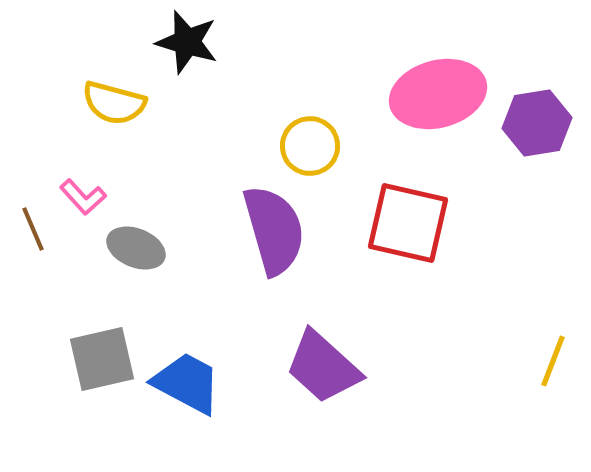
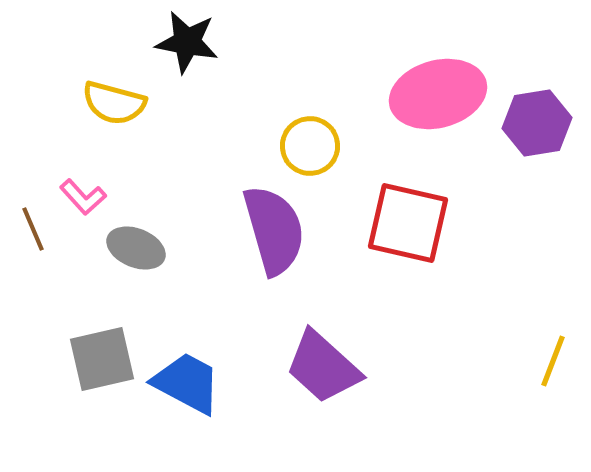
black star: rotated 6 degrees counterclockwise
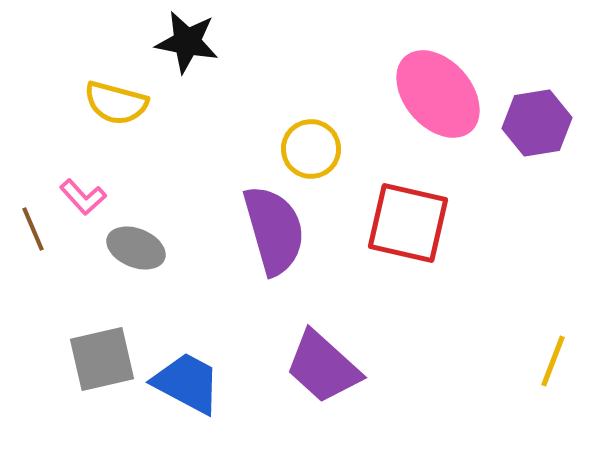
pink ellipse: rotated 64 degrees clockwise
yellow semicircle: moved 2 px right
yellow circle: moved 1 px right, 3 px down
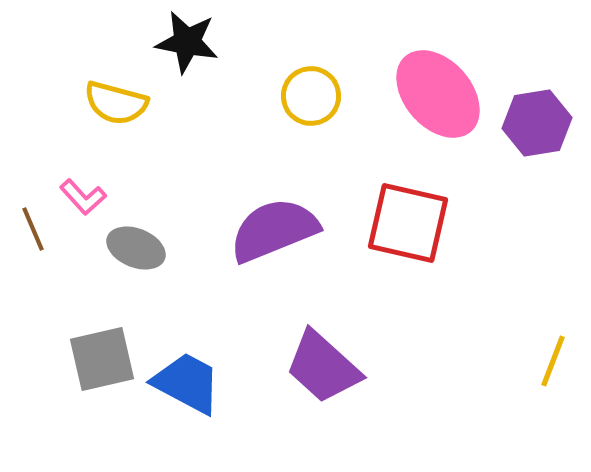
yellow circle: moved 53 px up
purple semicircle: rotated 96 degrees counterclockwise
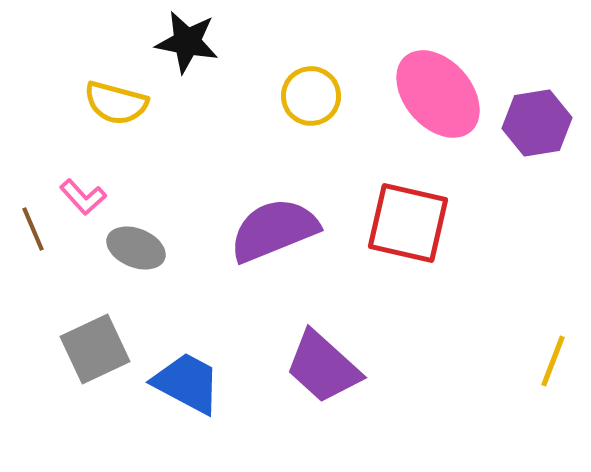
gray square: moved 7 px left, 10 px up; rotated 12 degrees counterclockwise
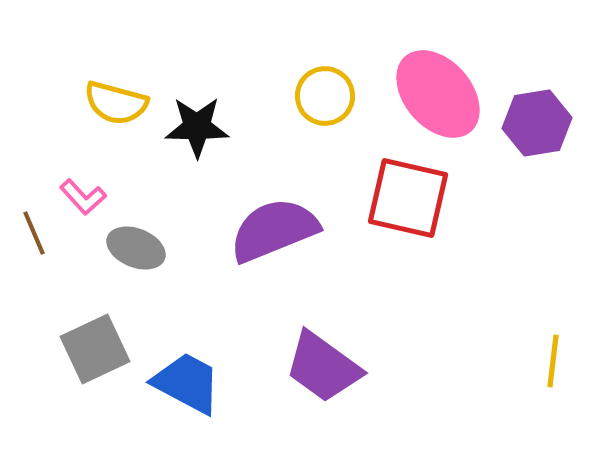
black star: moved 10 px right, 85 px down; rotated 10 degrees counterclockwise
yellow circle: moved 14 px right
red square: moved 25 px up
brown line: moved 1 px right, 4 px down
yellow line: rotated 14 degrees counterclockwise
purple trapezoid: rotated 6 degrees counterclockwise
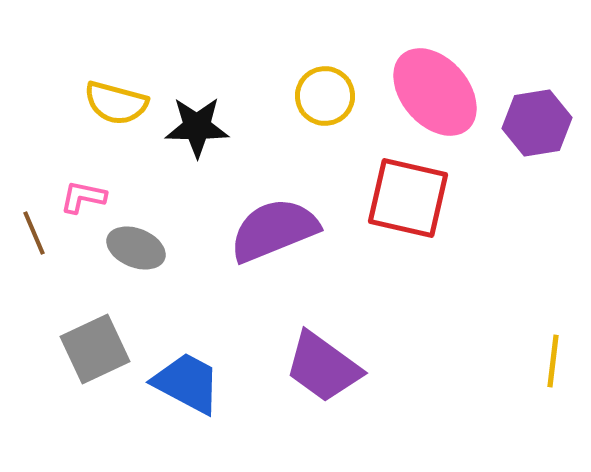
pink ellipse: moved 3 px left, 2 px up
pink L-shape: rotated 144 degrees clockwise
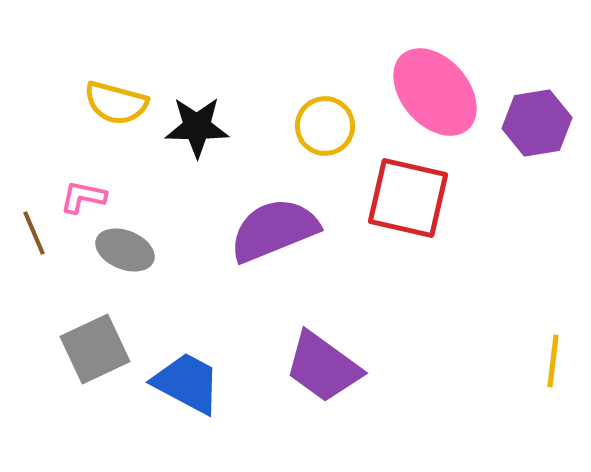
yellow circle: moved 30 px down
gray ellipse: moved 11 px left, 2 px down
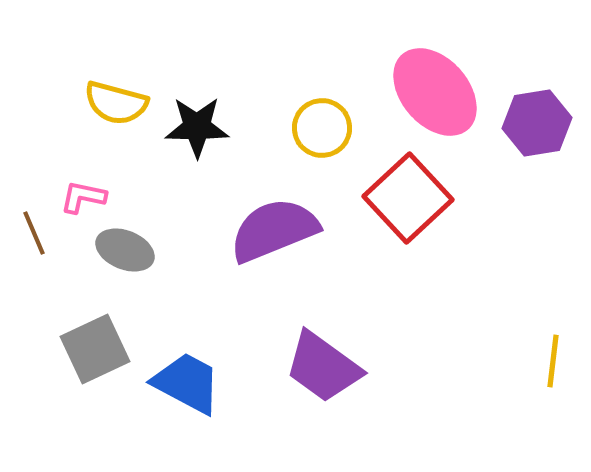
yellow circle: moved 3 px left, 2 px down
red square: rotated 34 degrees clockwise
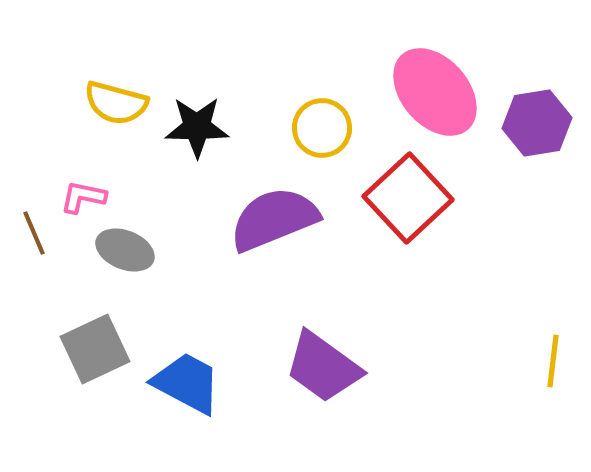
purple semicircle: moved 11 px up
